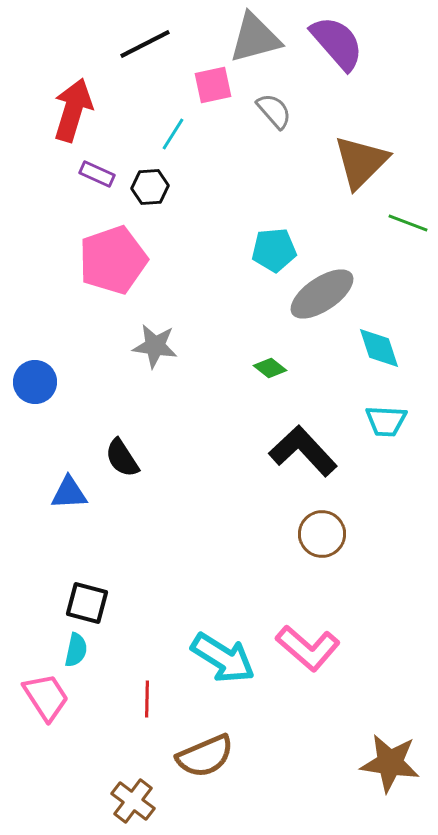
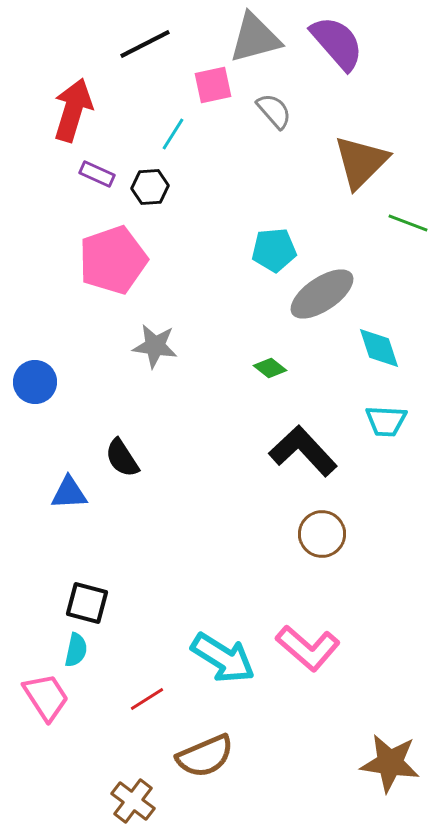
red line: rotated 57 degrees clockwise
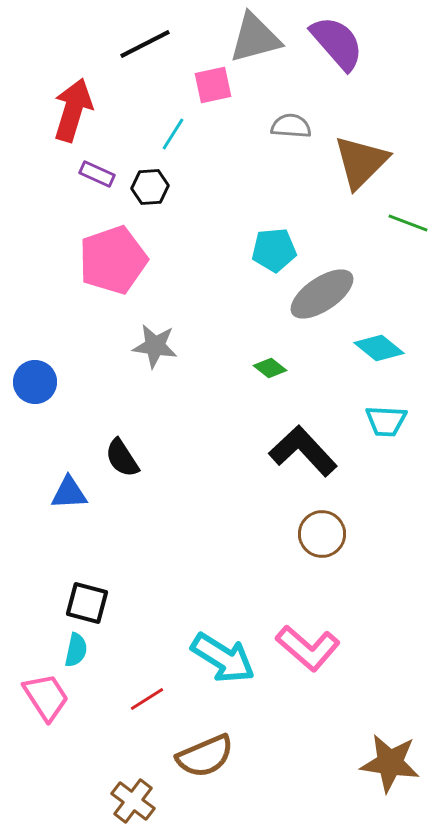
gray semicircle: moved 17 px right, 15 px down; rotated 45 degrees counterclockwise
cyan diamond: rotated 33 degrees counterclockwise
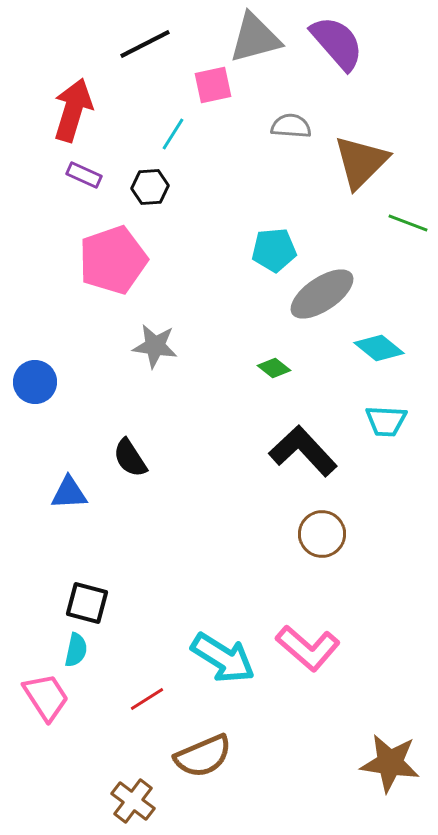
purple rectangle: moved 13 px left, 1 px down
green diamond: moved 4 px right
black semicircle: moved 8 px right
brown semicircle: moved 2 px left
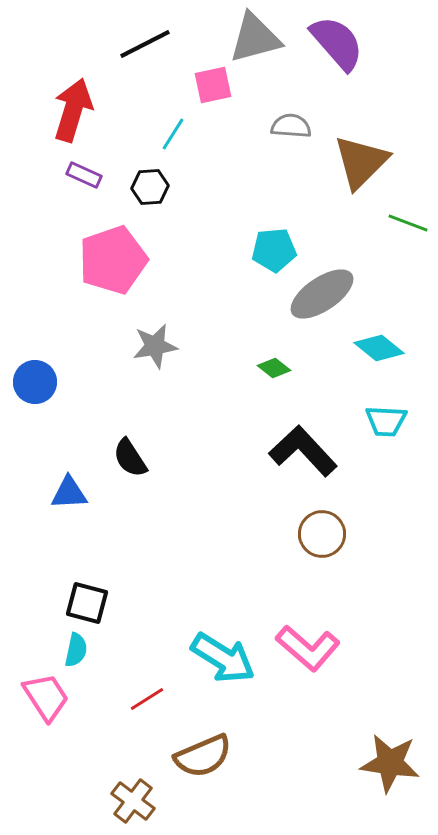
gray star: rotated 18 degrees counterclockwise
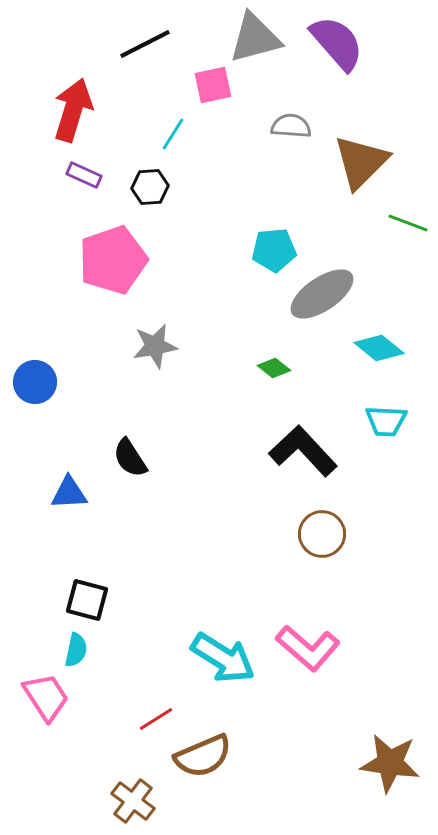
black square: moved 3 px up
red line: moved 9 px right, 20 px down
